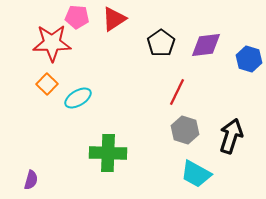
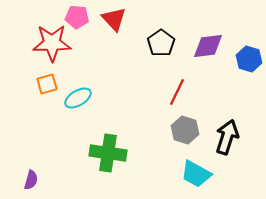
red triangle: rotated 40 degrees counterclockwise
purple diamond: moved 2 px right, 1 px down
orange square: rotated 30 degrees clockwise
black arrow: moved 4 px left, 1 px down
green cross: rotated 6 degrees clockwise
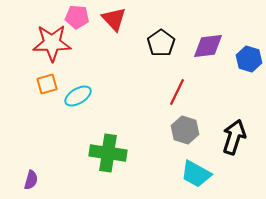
cyan ellipse: moved 2 px up
black arrow: moved 7 px right
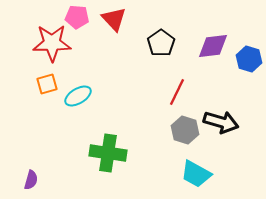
purple diamond: moved 5 px right
black arrow: moved 13 px left, 15 px up; rotated 88 degrees clockwise
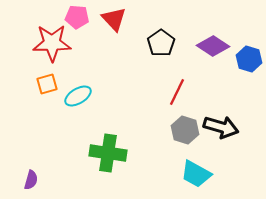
purple diamond: rotated 40 degrees clockwise
black arrow: moved 5 px down
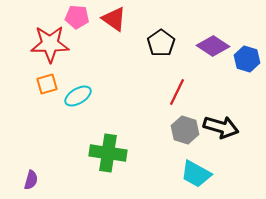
red triangle: rotated 12 degrees counterclockwise
red star: moved 2 px left, 1 px down
blue hexagon: moved 2 px left
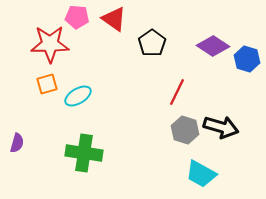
black pentagon: moved 9 px left
green cross: moved 24 px left
cyan trapezoid: moved 5 px right
purple semicircle: moved 14 px left, 37 px up
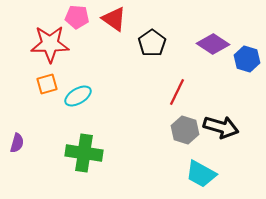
purple diamond: moved 2 px up
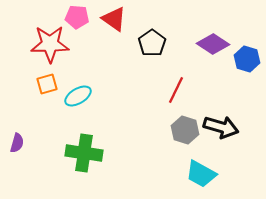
red line: moved 1 px left, 2 px up
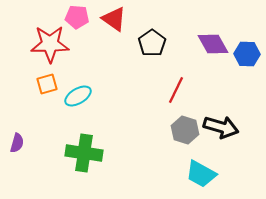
purple diamond: rotated 28 degrees clockwise
blue hexagon: moved 5 px up; rotated 15 degrees counterclockwise
